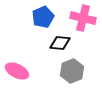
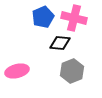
pink cross: moved 9 px left
pink ellipse: rotated 40 degrees counterclockwise
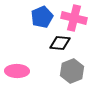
blue pentagon: moved 1 px left
pink ellipse: rotated 15 degrees clockwise
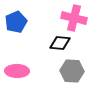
blue pentagon: moved 26 px left, 5 px down
gray hexagon: rotated 25 degrees clockwise
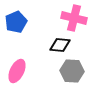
black diamond: moved 2 px down
pink ellipse: rotated 65 degrees counterclockwise
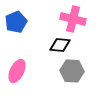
pink cross: moved 1 px left, 1 px down
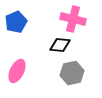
gray hexagon: moved 2 px down; rotated 15 degrees counterclockwise
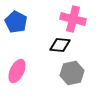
blue pentagon: rotated 20 degrees counterclockwise
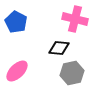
pink cross: moved 2 px right
black diamond: moved 1 px left, 3 px down
pink ellipse: rotated 20 degrees clockwise
